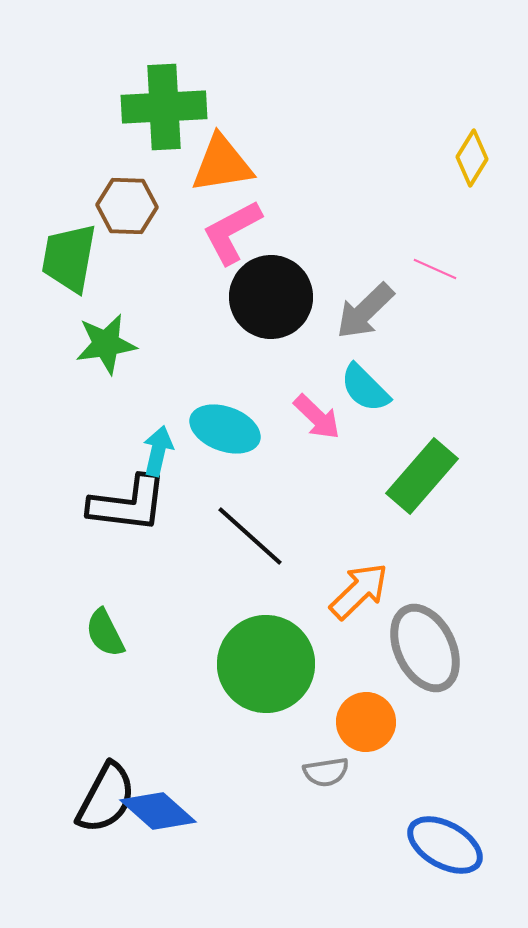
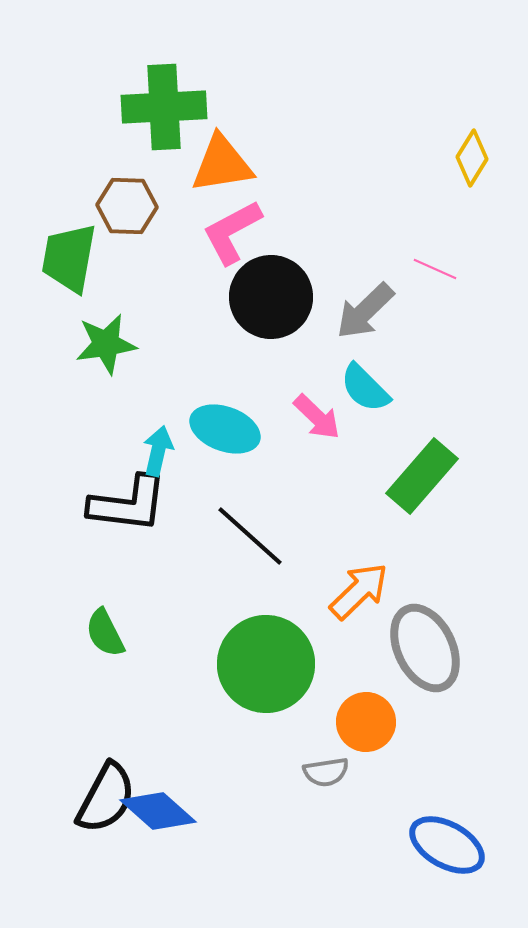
blue ellipse: moved 2 px right
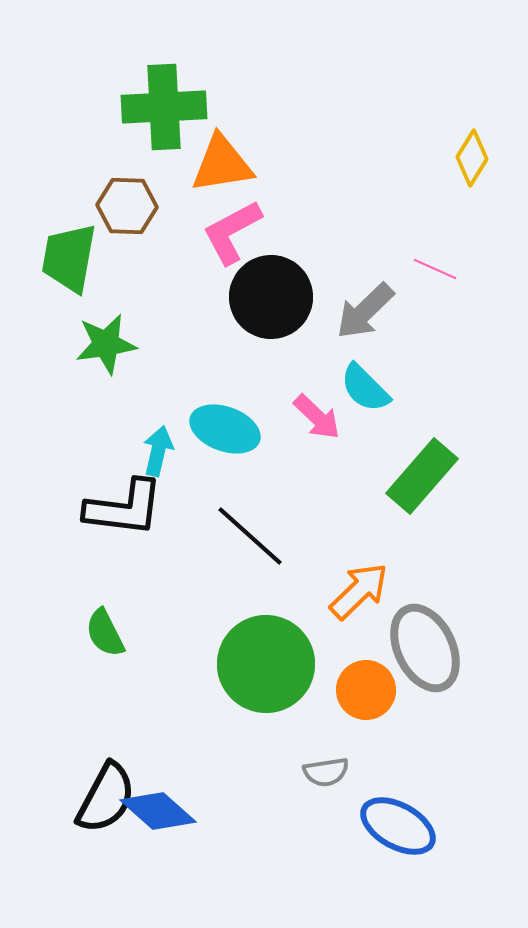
black L-shape: moved 4 px left, 4 px down
orange circle: moved 32 px up
blue ellipse: moved 49 px left, 19 px up
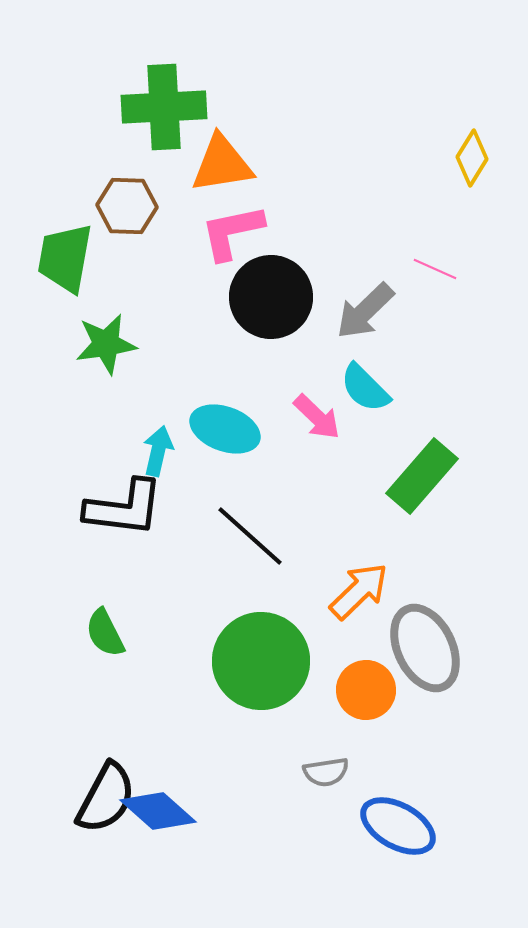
pink L-shape: rotated 16 degrees clockwise
green trapezoid: moved 4 px left
green circle: moved 5 px left, 3 px up
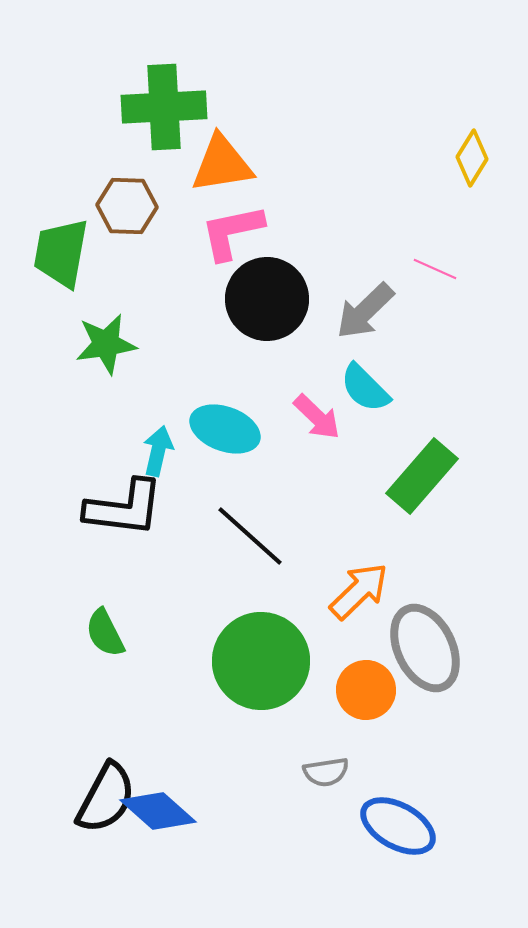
green trapezoid: moved 4 px left, 5 px up
black circle: moved 4 px left, 2 px down
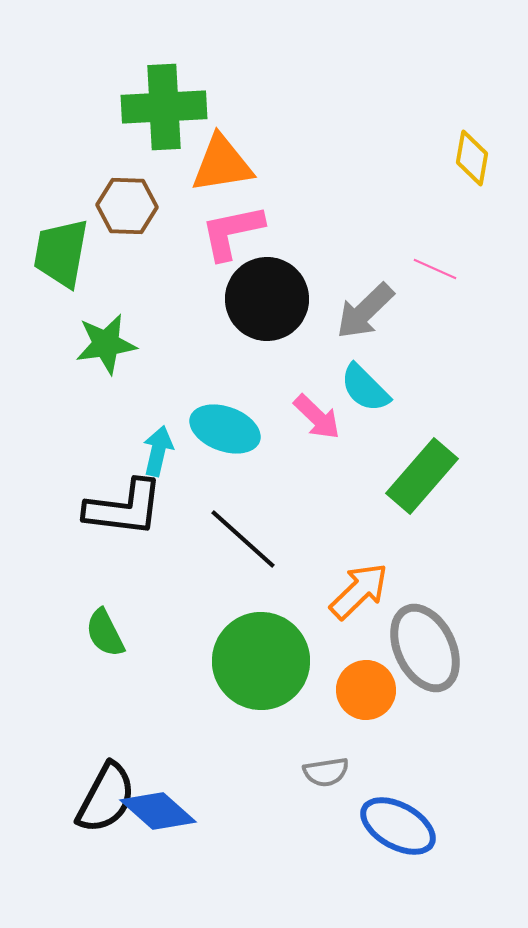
yellow diamond: rotated 22 degrees counterclockwise
black line: moved 7 px left, 3 px down
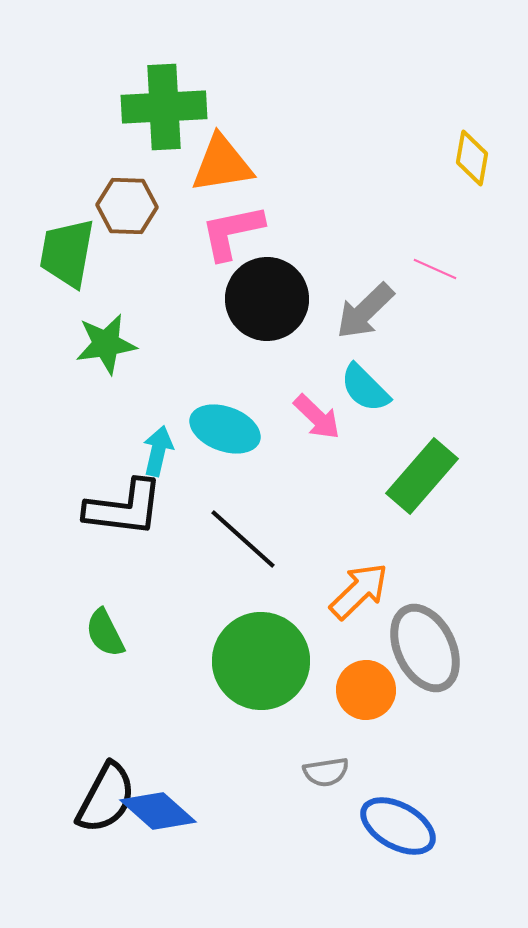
green trapezoid: moved 6 px right
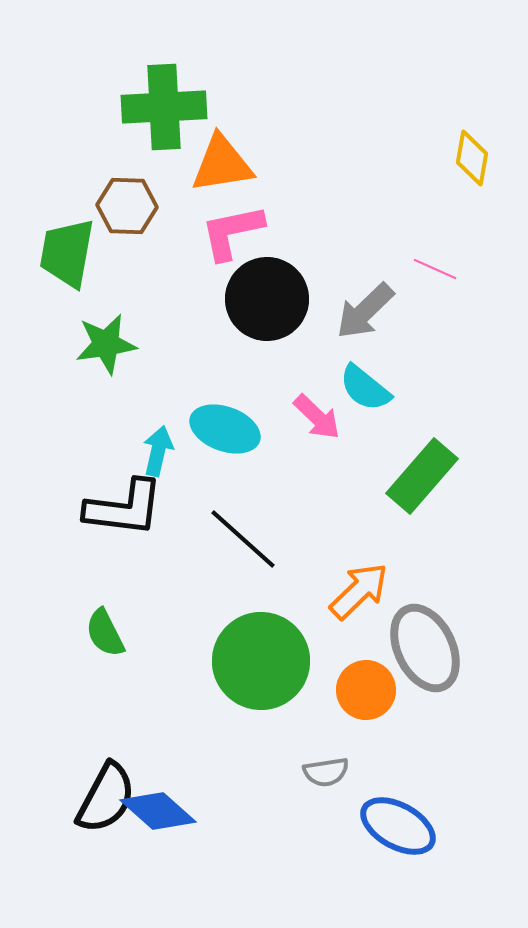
cyan semicircle: rotated 6 degrees counterclockwise
